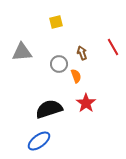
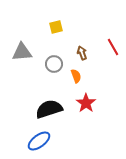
yellow square: moved 5 px down
gray circle: moved 5 px left
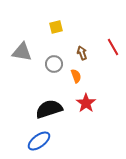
gray triangle: rotated 15 degrees clockwise
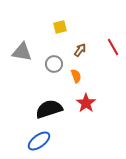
yellow square: moved 4 px right
brown arrow: moved 2 px left, 3 px up; rotated 56 degrees clockwise
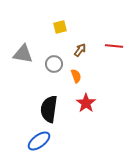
red line: moved 1 px right, 1 px up; rotated 54 degrees counterclockwise
gray triangle: moved 1 px right, 2 px down
black semicircle: rotated 64 degrees counterclockwise
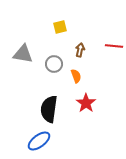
brown arrow: rotated 24 degrees counterclockwise
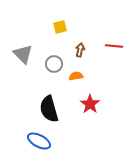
gray triangle: rotated 35 degrees clockwise
orange semicircle: rotated 80 degrees counterclockwise
red star: moved 4 px right, 1 px down
black semicircle: rotated 24 degrees counterclockwise
blue ellipse: rotated 65 degrees clockwise
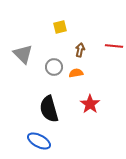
gray circle: moved 3 px down
orange semicircle: moved 3 px up
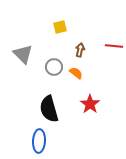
orange semicircle: rotated 48 degrees clockwise
blue ellipse: rotated 65 degrees clockwise
